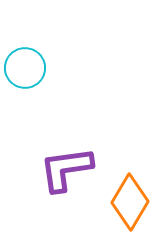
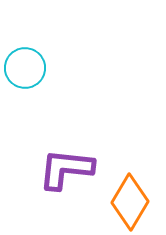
purple L-shape: rotated 14 degrees clockwise
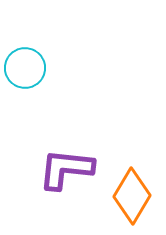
orange diamond: moved 2 px right, 6 px up
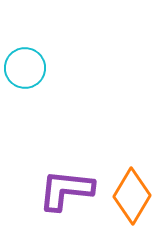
purple L-shape: moved 21 px down
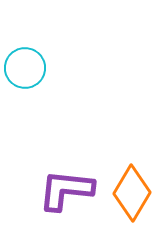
orange diamond: moved 3 px up
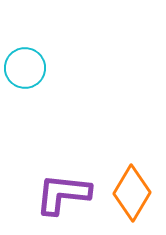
purple L-shape: moved 3 px left, 4 px down
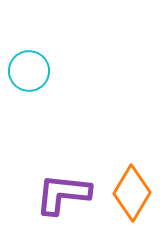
cyan circle: moved 4 px right, 3 px down
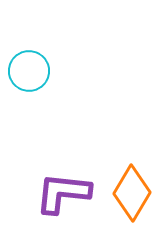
purple L-shape: moved 1 px up
